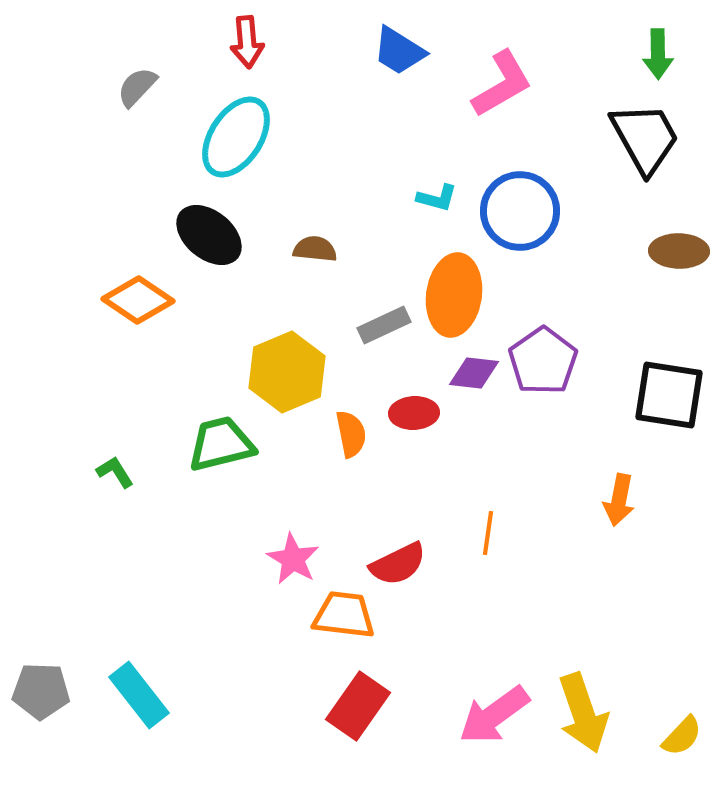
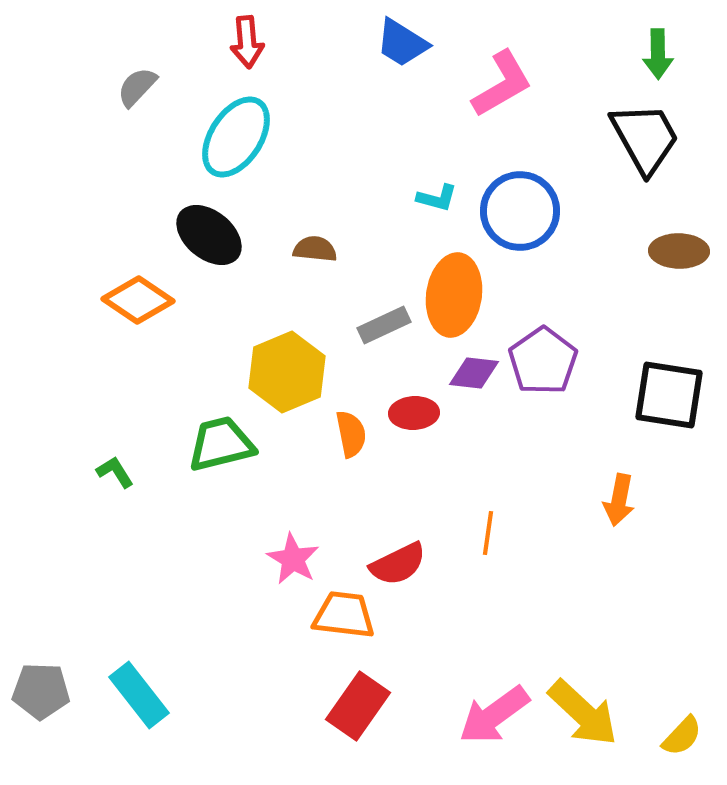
blue trapezoid: moved 3 px right, 8 px up
yellow arrow: rotated 28 degrees counterclockwise
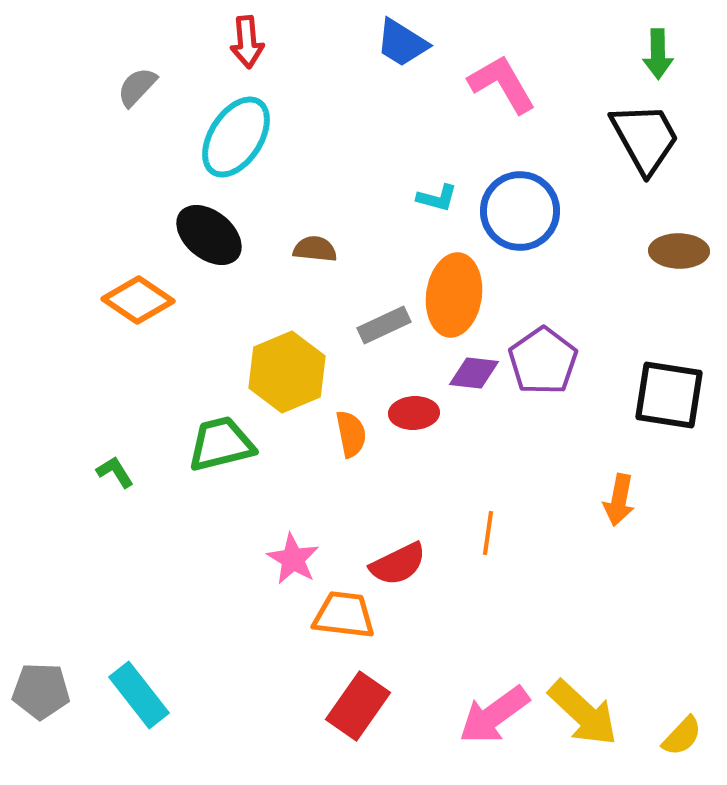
pink L-shape: rotated 90 degrees counterclockwise
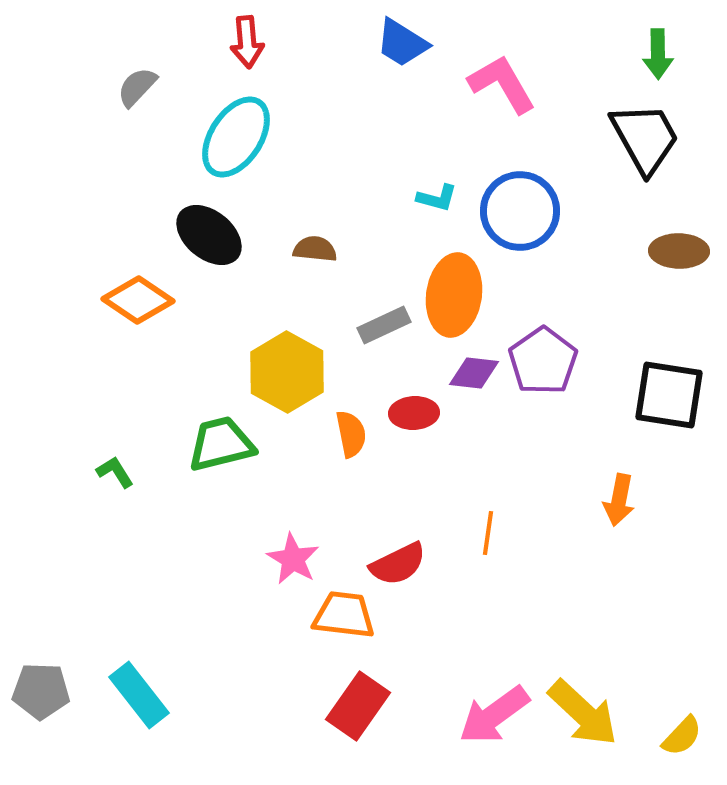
yellow hexagon: rotated 8 degrees counterclockwise
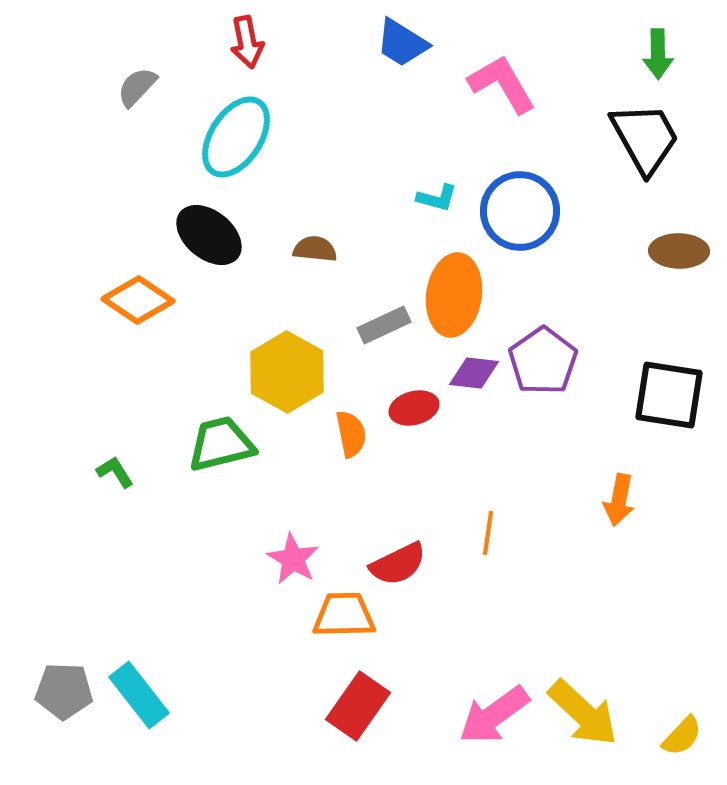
red arrow: rotated 6 degrees counterclockwise
red ellipse: moved 5 px up; rotated 12 degrees counterclockwise
orange trapezoid: rotated 8 degrees counterclockwise
gray pentagon: moved 23 px right
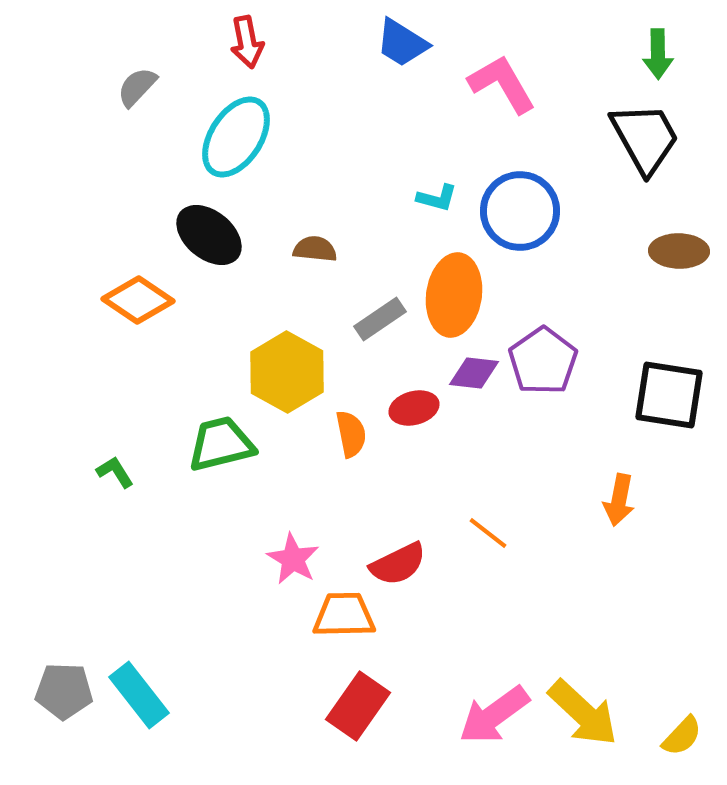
gray rectangle: moved 4 px left, 6 px up; rotated 9 degrees counterclockwise
orange line: rotated 60 degrees counterclockwise
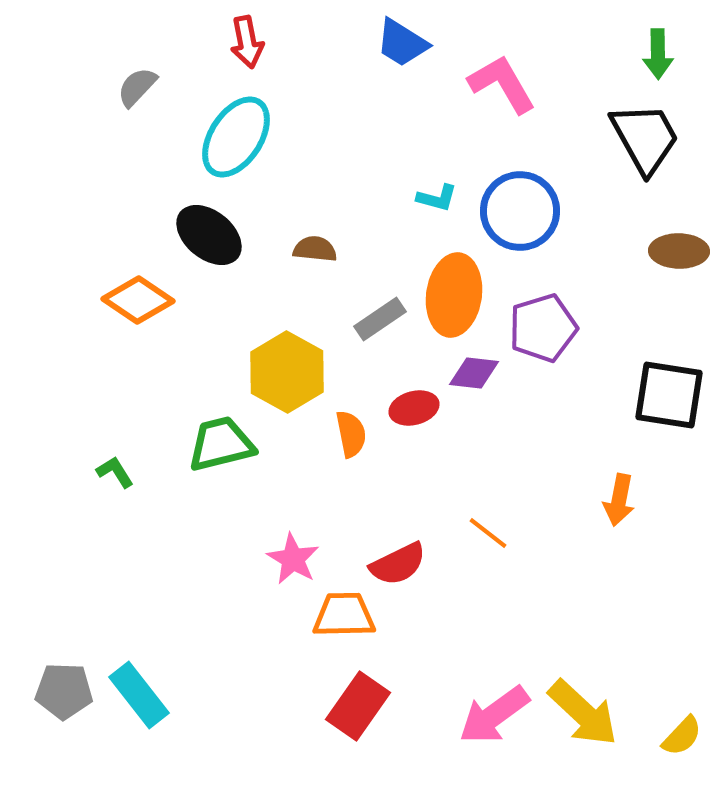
purple pentagon: moved 33 px up; rotated 18 degrees clockwise
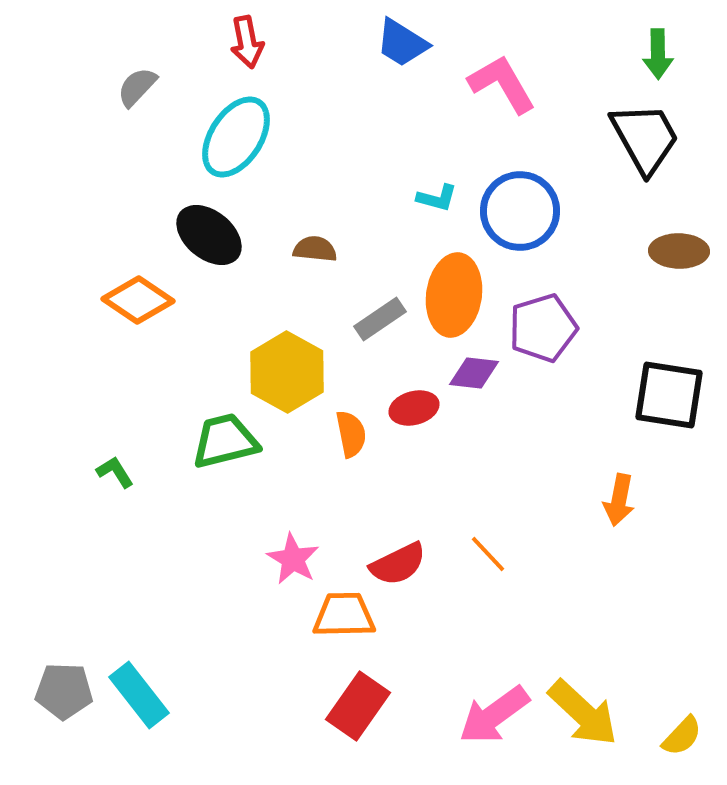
green trapezoid: moved 4 px right, 3 px up
orange line: moved 21 px down; rotated 9 degrees clockwise
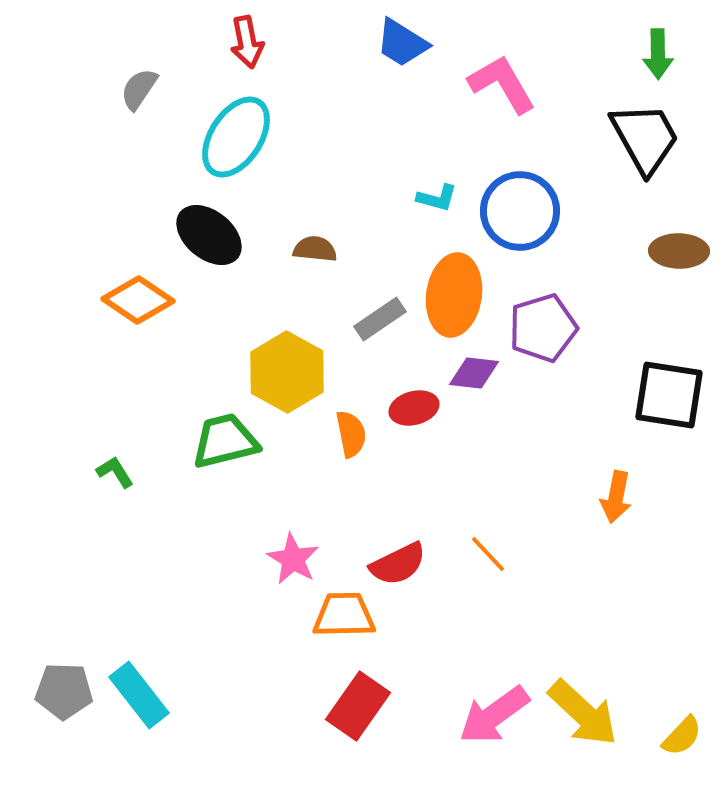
gray semicircle: moved 2 px right, 2 px down; rotated 9 degrees counterclockwise
orange arrow: moved 3 px left, 3 px up
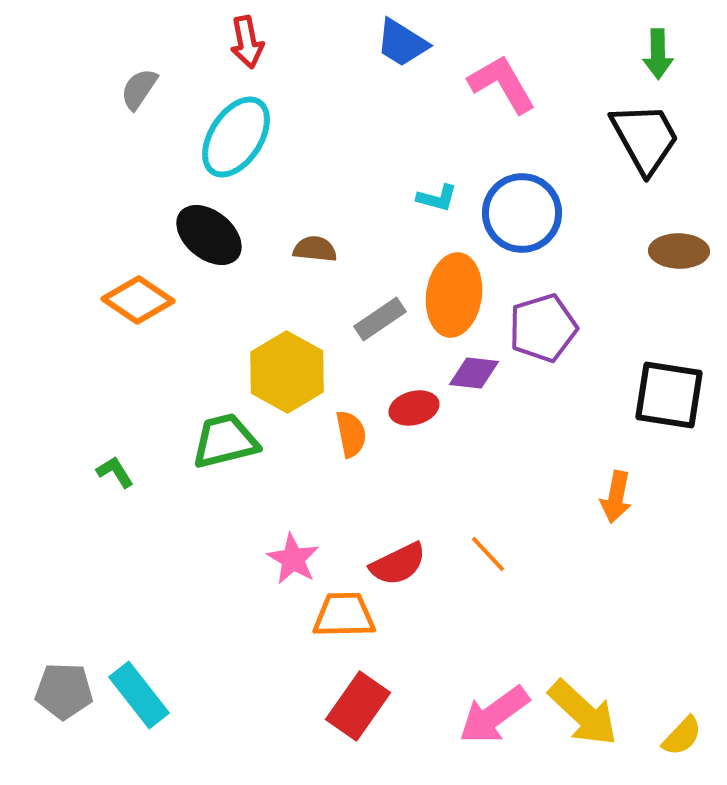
blue circle: moved 2 px right, 2 px down
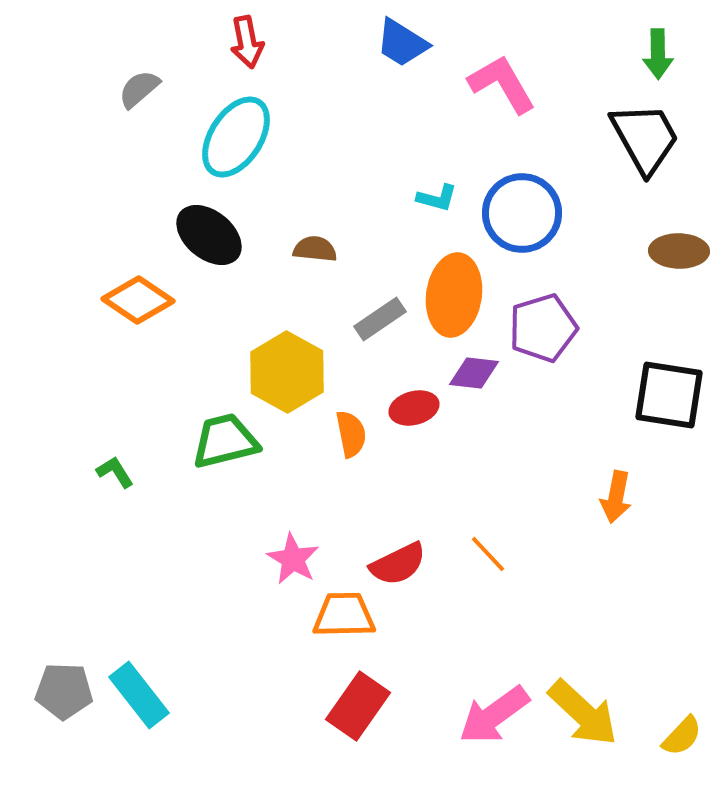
gray semicircle: rotated 15 degrees clockwise
